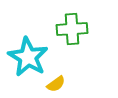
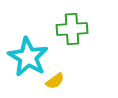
yellow semicircle: moved 1 px left, 3 px up
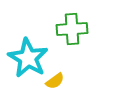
cyan star: moved 1 px down
